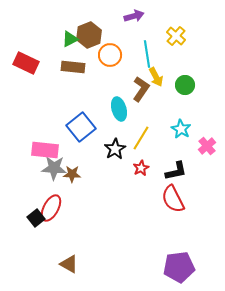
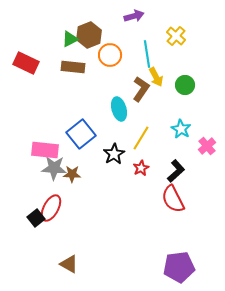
blue square: moved 7 px down
black star: moved 1 px left, 5 px down
black L-shape: rotated 30 degrees counterclockwise
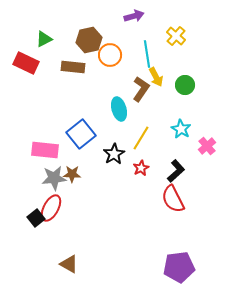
brown hexagon: moved 5 px down; rotated 10 degrees clockwise
green triangle: moved 26 px left
gray star: moved 10 px down; rotated 10 degrees counterclockwise
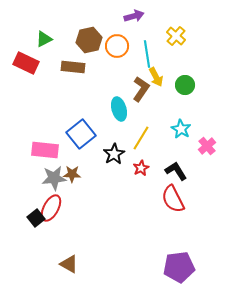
orange circle: moved 7 px right, 9 px up
black L-shape: rotated 80 degrees counterclockwise
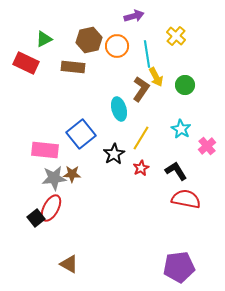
red semicircle: moved 13 px right; rotated 128 degrees clockwise
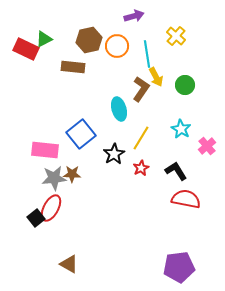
red rectangle: moved 14 px up
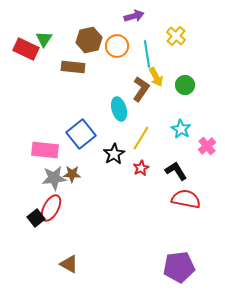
green triangle: rotated 30 degrees counterclockwise
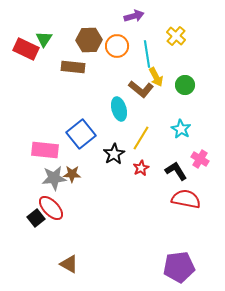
brown hexagon: rotated 10 degrees clockwise
brown L-shape: rotated 95 degrees clockwise
pink cross: moved 7 px left, 13 px down; rotated 18 degrees counterclockwise
red ellipse: rotated 72 degrees counterclockwise
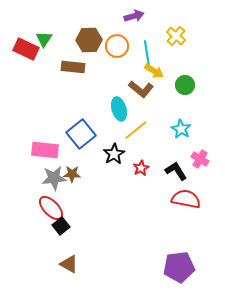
yellow arrow: moved 2 px left, 6 px up; rotated 30 degrees counterclockwise
yellow line: moved 5 px left, 8 px up; rotated 20 degrees clockwise
black square: moved 25 px right, 8 px down
